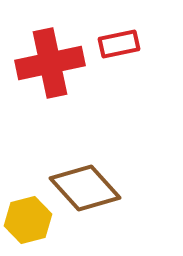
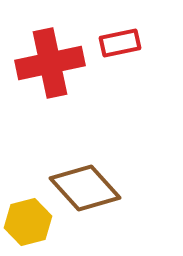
red rectangle: moved 1 px right, 1 px up
yellow hexagon: moved 2 px down
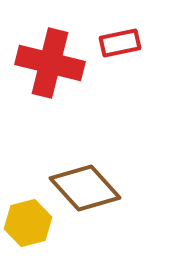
red cross: rotated 26 degrees clockwise
yellow hexagon: moved 1 px down
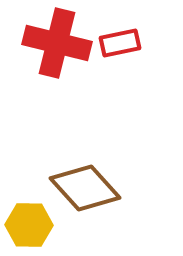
red cross: moved 7 px right, 20 px up
yellow hexagon: moved 1 px right, 2 px down; rotated 15 degrees clockwise
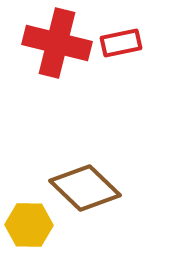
red rectangle: moved 1 px right
brown diamond: rotated 4 degrees counterclockwise
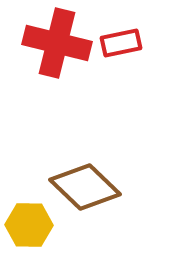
brown diamond: moved 1 px up
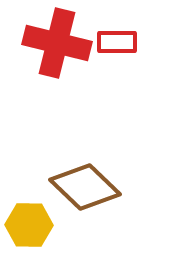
red rectangle: moved 4 px left, 1 px up; rotated 12 degrees clockwise
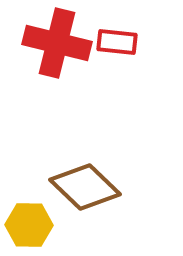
red rectangle: rotated 6 degrees clockwise
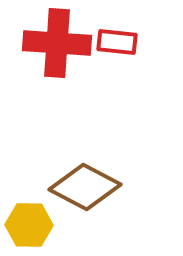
red cross: rotated 10 degrees counterclockwise
brown diamond: rotated 16 degrees counterclockwise
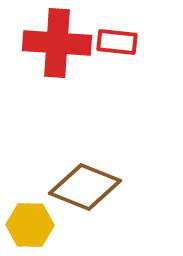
brown diamond: rotated 6 degrees counterclockwise
yellow hexagon: moved 1 px right
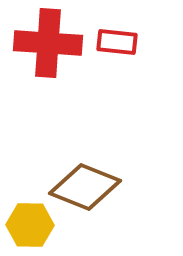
red cross: moved 9 px left
